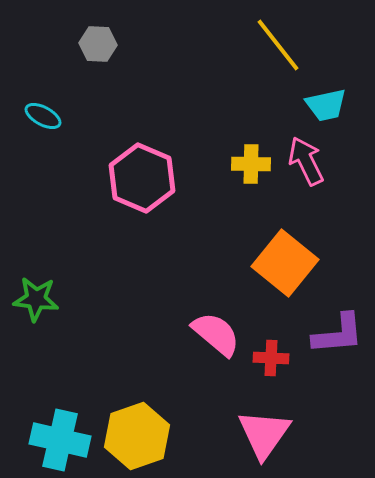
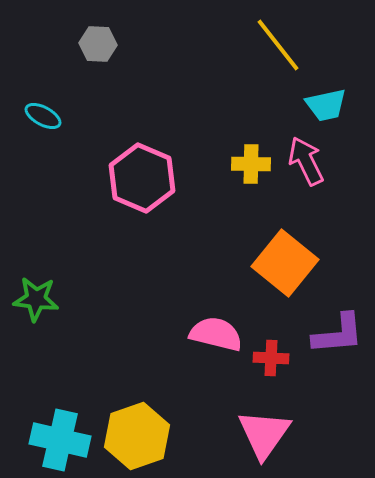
pink semicircle: rotated 26 degrees counterclockwise
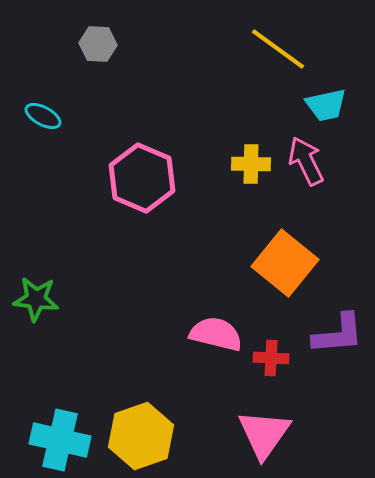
yellow line: moved 4 px down; rotated 16 degrees counterclockwise
yellow hexagon: moved 4 px right
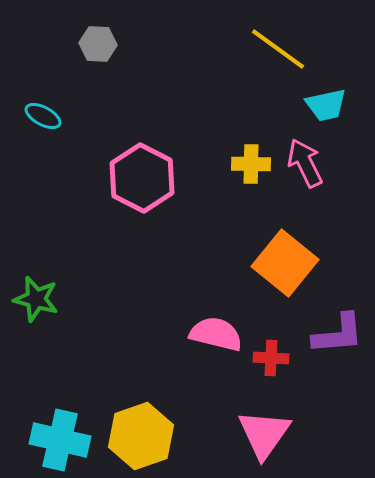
pink arrow: moved 1 px left, 2 px down
pink hexagon: rotated 4 degrees clockwise
green star: rotated 9 degrees clockwise
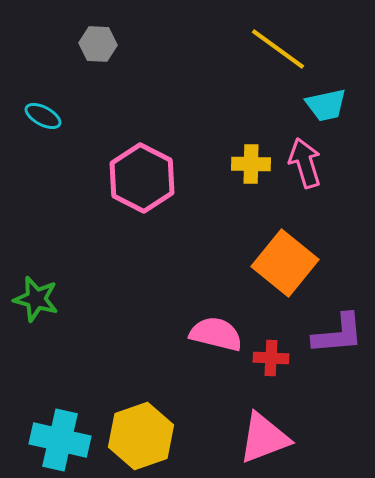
pink arrow: rotated 9 degrees clockwise
pink triangle: moved 4 px down; rotated 34 degrees clockwise
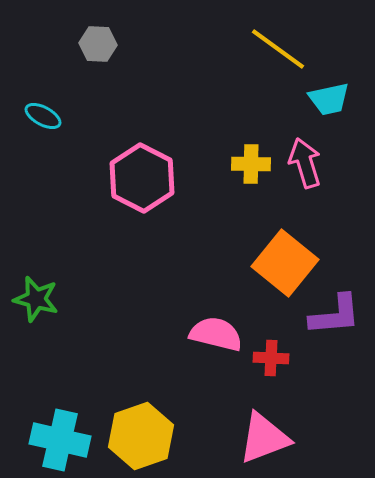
cyan trapezoid: moved 3 px right, 6 px up
purple L-shape: moved 3 px left, 19 px up
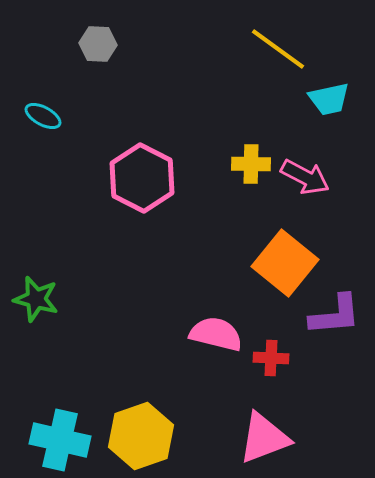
pink arrow: moved 14 px down; rotated 135 degrees clockwise
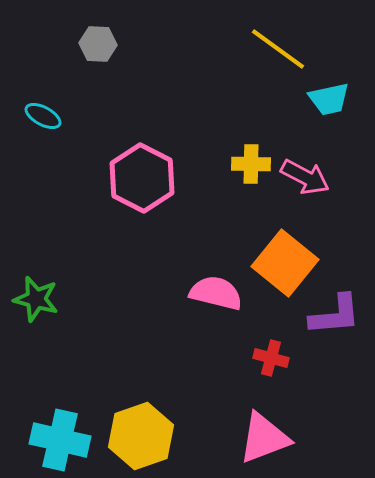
pink semicircle: moved 41 px up
red cross: rotated 12 degrees clockwise
